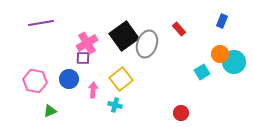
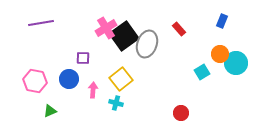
pink cross: moved 19 px right, 15 px up
cyan circle: moved 2 px right, 1 px down
cyan cross: moved 1 px right, 2 px up
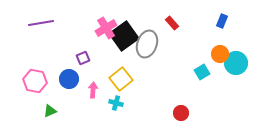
red rectangle: moved 7 px left, 6 px up
purple square: rotated 24 degrees counterclockwise
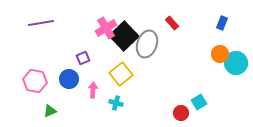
blue rectangle: moved 2 px down
black square: rotated 8 degrees counterclockwise
cyan square: moved 3 px left, 30 px down
yellow square: moved 5 px up
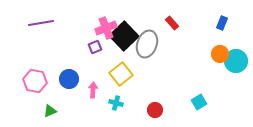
pink cross: rotated 10 degrees clockwise
purple square: moved 12 px right, 11 px up
cyan circle: moved 2 px up
red circle: moved 26 px left, 3 px up
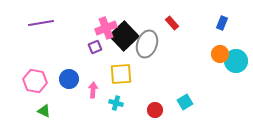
yellow square: rotated 35 degrees clockwise
cyan square: moved 14 px left
green triangle: moved 6 px left; rotated 48 degrees clockwise
